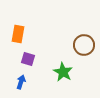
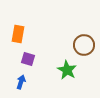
green star: moved 4 px right, 2 px up
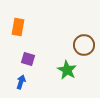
orange rectangle: moved 7 px up
